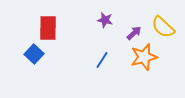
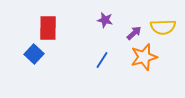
yellow semicircle: rotated 45 degrees counterclockwise
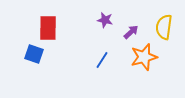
yellow semicircle: moved 1 px right; rotated 100 degrees clockwise
purple arrow: moved 3 px left, 1 px up
blue square: rotated 24 degrees counterclockwise
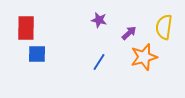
purple star: moved 6 px left
red rectangle: moved 22 px left
purple arrow: moved 2 px left, 1 px down
blue square: moved 3 px right; rotated 18 degrees counterclockwise
blue line: moved 3 px left, 2 px down
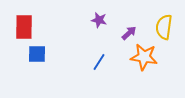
red rectangle: moved 2 px left, 1 px up
orange star: rotated 24 degrees clockwise
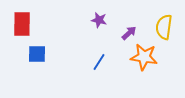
red rectangle: moved 2 px left, 3 px up
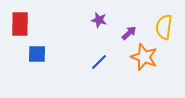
red rectangle: moved 2 px left
orange star: rotated 12 degrees clockwise
blue line: rotated 12 degrees clockwise
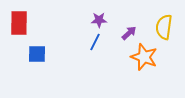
purple star: rotated 14 degrees counterclockwise
red rectangle: moved 1 px left, 1 px up
blue line: moved 4 px left, 20 px up; rotated 18 degrees counterclockwise
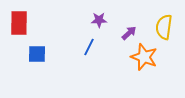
blue line: moved 6 px left, 5 px down
